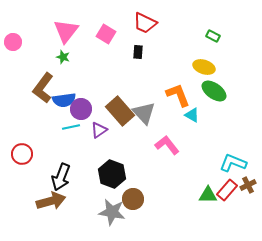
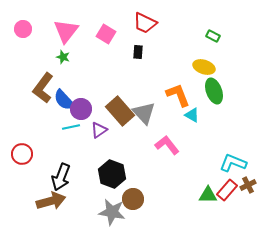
pink circle: moved 10 px right, 13 px up
green ellipse: rotated 35 degrees clockwise
blue semicircle: rotated 55 degrees clockwise
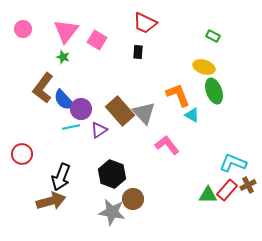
pink square: moved 9 px left, 6 px down
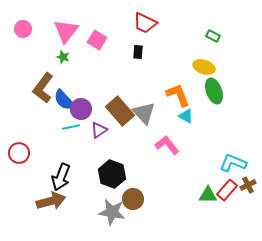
cyan triangle: moved 6 px left, 1 px down
red circle: moved 3 px left, 1 px up
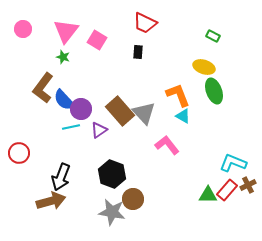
cyan triangle: moved 3 px left
